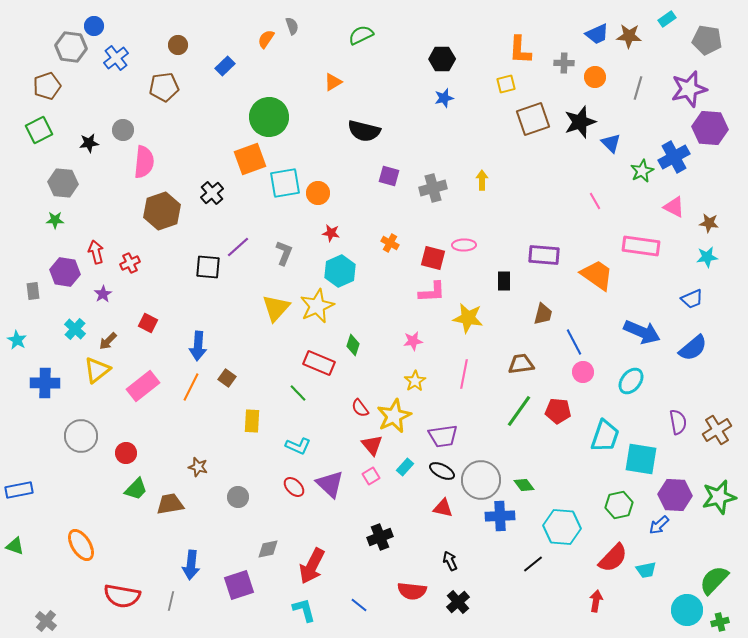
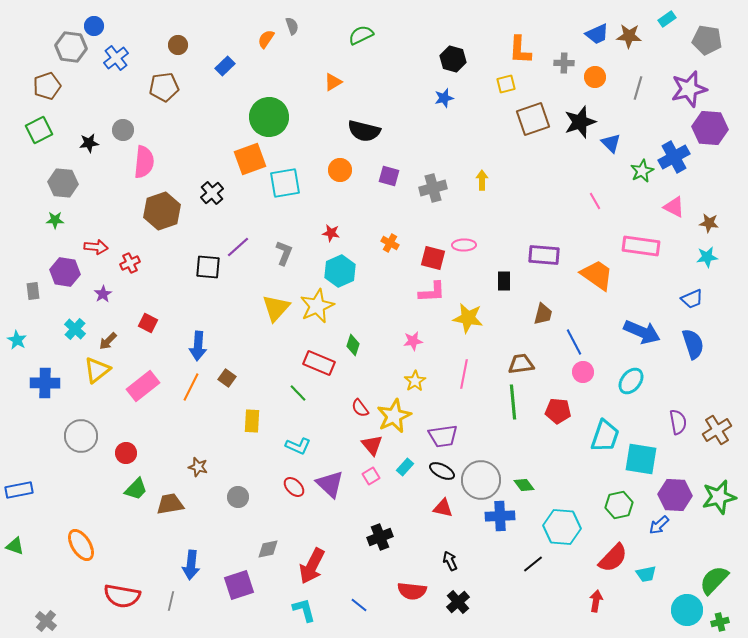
black hexagon at (442, 59): moved 11 px right; rotated 15 degrees clockwise
orange circle at (318, 193): moved 22 px right, 23 px up
red arrow at (96, 252): moved 5 px up; rotated 110 degrees clockwise
blue semicircle at (693, 348): moved 4 px up; rotated 68 degrees counterclockwise
green line at (519, 411): moved 6 px left, 9 px up; rotated 40 degrees counterclockwise
cyan trapezoid at (646, 570): moved 4 px down
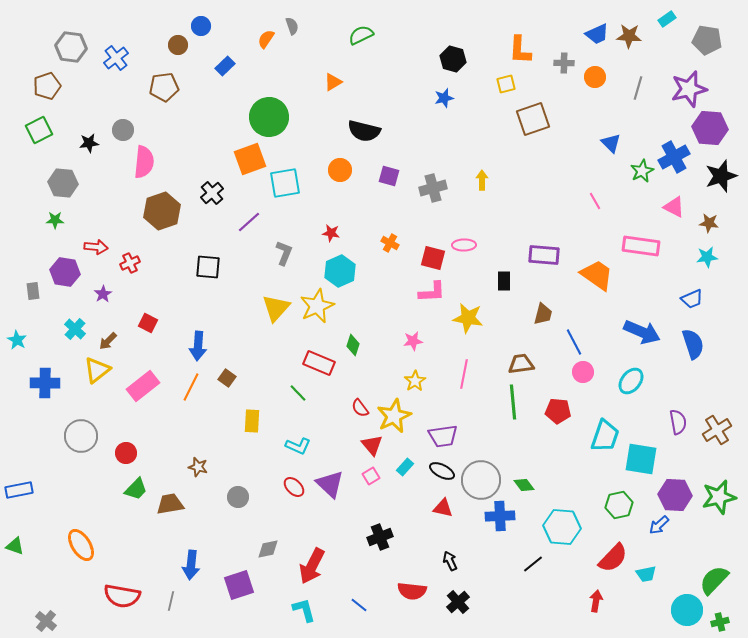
blue circle at (94, 26): moved 107 px right
black star at (580, 122): moved 141 px right, 54 px down
purple line at (238, 247): moved 11 px right, 25 px up
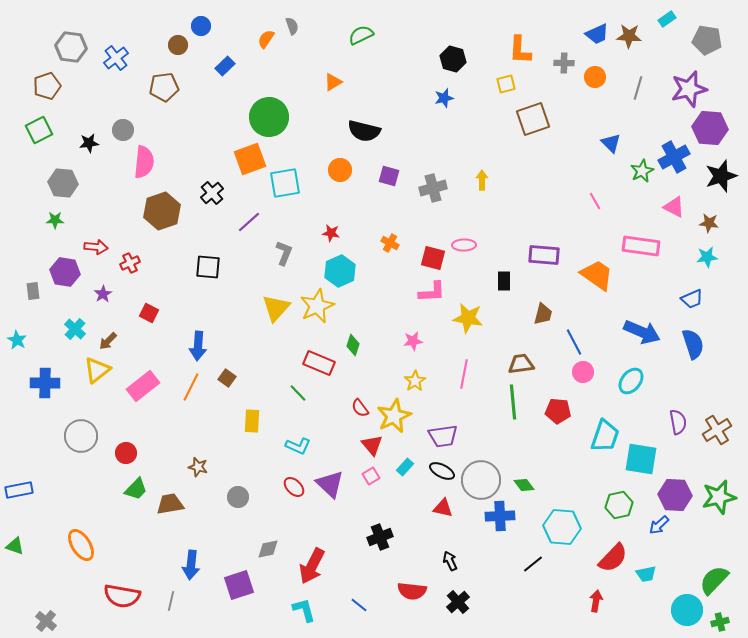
red square at (148, 323): moved 1 px right, 10 px up
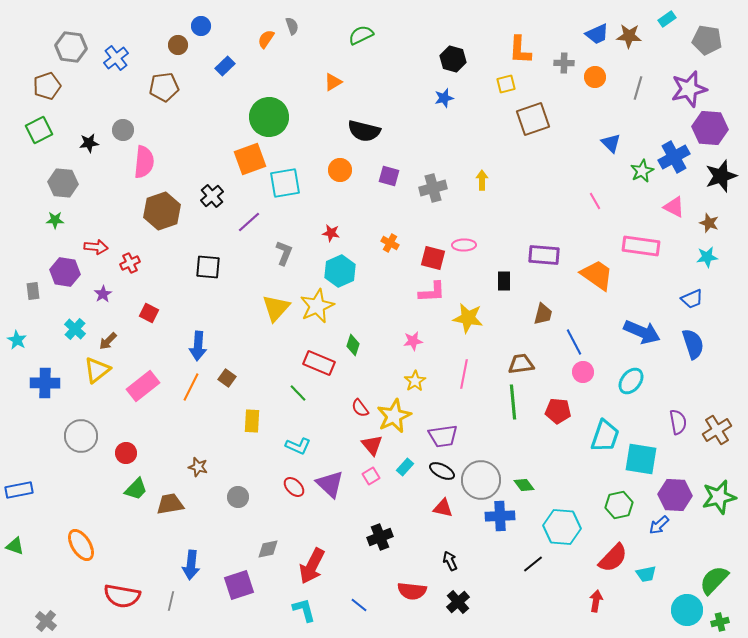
black cross at (212, 193): moved 3 px down
brown star at (709, 223): rotated 12 degrees clockwise
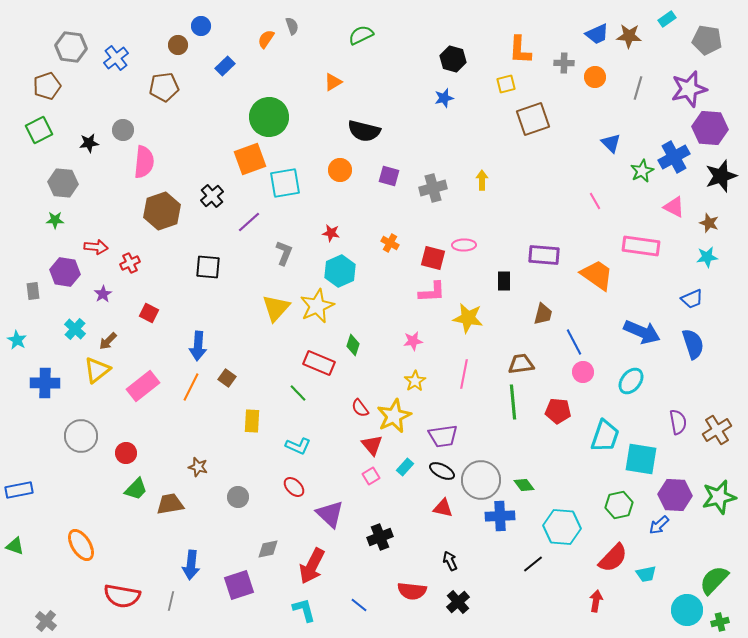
purple triangle at (330, 484): moved 30 px down
